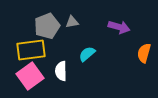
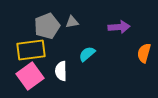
purple arrow: rotated 20 degrees counterclockwise
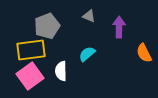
gray triangle: moved 17 px right, 6 px up; rotated 32 degrees clockwise
purple arrow: rotated 85 degrees counterclockwise
orange semicircle: rotated 42 degrees counterclockwise
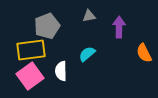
gray triangle: rotated 32 degrees counterclockwise
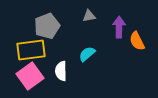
orange semicircle: moved 7 px left, 12 px up
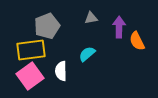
gray triangle: moved 2 px right, 2 px down
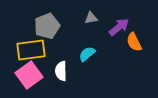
purple arrow: rotated 50 degrees clockwise
orange semicircle: moved 3 px left, 1 px down
pink square: moved 1 px left, 1 px up
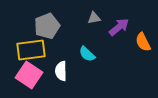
gray triangle: moved 3 px right
orange semicircle: moved 9 px right
cyan semicircle: rotated 96 degrees counterclockwise
pink square: rotated 20 degrees counterclockwise
